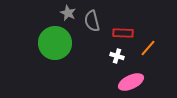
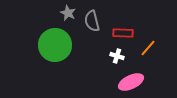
green circle: moved 2 px down
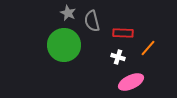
green circle: moved 9 px right
white cross: moved 1 px right, 1 px down
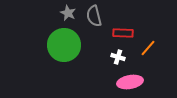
gray semicircle: moved 2 px right, 5 px up
pink ellipse: moved 1 px left; rotated 15 degrees clockwise
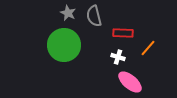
pink ellipse: rotated 50 degrees clockwise
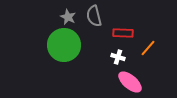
gray star: moved 4 px down
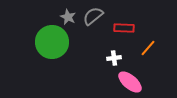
gray semicircle: moved 1 px left; rotated 65 degrees clockwise
red rectangle: moved 1 px right, 5 px up
green circle: moved 12 px left, 3 px up
white cross: moved 4 px left, 1 px down; rotated 24 degrees counterclockwise
